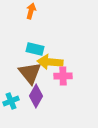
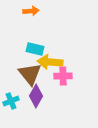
orange arrow: rotated 70 degrees clockwise
brown triangle: moved 1 px down
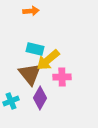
yellow arrow: moved 2 px left, 2 px up; rotated 45 degrees counterclockwise
pink cross: moved 1 px left, 1 px down
purple diamond: moved 4 px right, 2 px down
